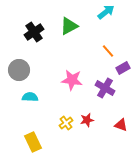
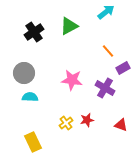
gray circle: moved 5 px right, 3 px down
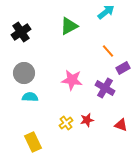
black cross: moved 13 px left
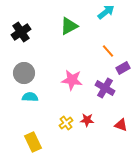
red star: rotated 16 degrees clockwise
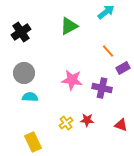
purple cross: moved 3 px left; rotated 18 degrees counterclockwise
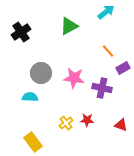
gray circle: moved 17 px right
pink star: moved 2 px right, 2 px up
yellow rectangle: rotated 12 degrees counterclockwise
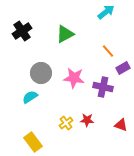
green triangle: moved 4 px left, 8 px down
black cross: moved 1 px right, 1 px up
purple cross: moved 1 px right, 1 px up
cyan semicircle: rotated 35 degrees counterclockwise
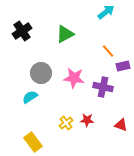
purple rectangle: moved 2 px up; rotated 16 degrees clockwise
